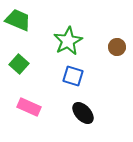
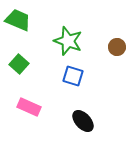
green star: rotated 24 degrees counterclockwise
black ellipse: moved 8 px down
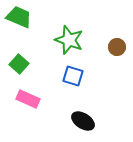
green trapezoid: moved 1 px right, 3 px up
green star: moved 1 px right, 1 px up
pink rectangle: moved 1 px left, 8 px up
black ellipse: rotated 15 degrees counterclockwise
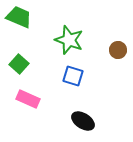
brown circle: moved 1 px right, 3 px down
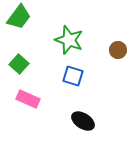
green trapezoid: rotated 104 degrees clockwise
